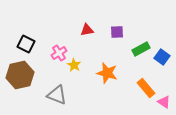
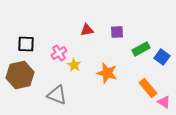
black square: rotated 24 degrees counterclockwise
orange rectangle: moved 2 px right
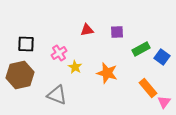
yellow star: moved 1 px right, 2 px down
pink triangle: rotated 32 degrees clockwise
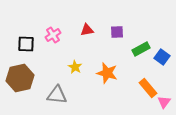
pink cross: moved 6 px left, 18 px up
brown hexagon: moved 3 px down
gray triangle: rotated 15 degrees counterclockwise
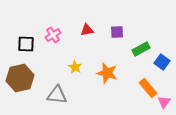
blue square: moved 5 px down
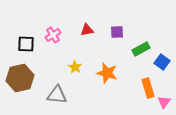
orange rectangle: rotated 24 degrees clockwise
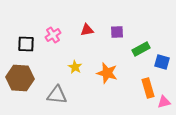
blue square: rotated 21 degrees counterclockwise
brown hexagon: rotated 16 degrees clockwise
pink triangle: rotated 40 degrees clockwise
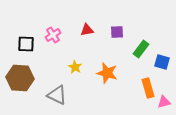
green rectangle: rotated 24 degrees counterclockwise
gray triangle: rotated 20 degrees clockwise
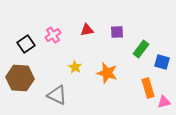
black square: rotated 36 degrees counterclockwise
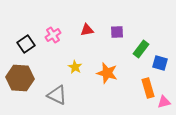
blue square: moved 2 px left, 1 px down
